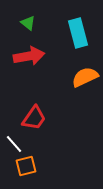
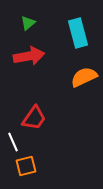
green triangle: rotated 42 degrees clockwise
orange semicircle: moved 1 px left
white line: moved 1 px left, 2 px up; rotated 18 degrees clockwise
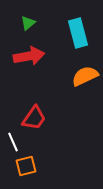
orange semicircle: moved 1 px right, 1 px up
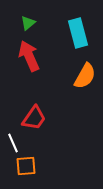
red arrow: rotated 104 degrees counterclockwise
orange semicircle: rotated 144 degrees clockwise
white line: moved 1 px down
orange square: rotated 10 degrees clockwise
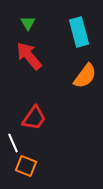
green triangle: rotated 21 degrees counterclockwise
cyan rectangle: moved 1 px right, 1 px up
red arrow: rotated 16 degrees counterclockwise
orange semicircle: rotated 8 degrees clockwise
orange square: rotated 25 degrees clockwise
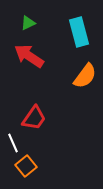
green triangle: rotated 35 degrees clockwise
red arrow: rotated 16 degrees counterclockwise
orange square: rotated 30 degrees clockwise
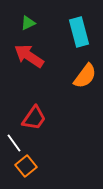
white line: moved 1 px right; rotated 12 degrees counterclockwise
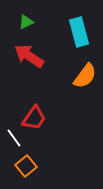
green triangle: moved 2 px left, 1 px up
white line: moved 5 px up
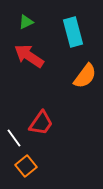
cyan rectangle: moved 6 px left
red trapezoid: moved 7 px right, 5 px down
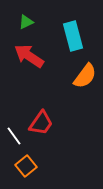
cyan rectangle: moved 4 px down
white line: moved 2 px up
